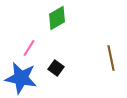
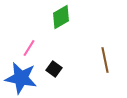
green diamond: moved 4 px right, 1 px up
brown line: moved 6 px left, 2 px down
black square: moved 2 px left, 1 px down
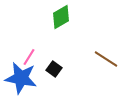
pink line: moved 9 px down
brown line: moved 1 px right, 1 px up; rotated 45 degrees counterclockwise
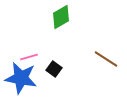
pink line: rotated 42 degrees clockwise
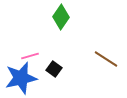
green diamond: rotated 25 degrees counterclockwise
pink line: moved 1 px right, 1 px up
blue star: rotated 24 degrees counterclockwise
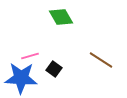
green diamond: rotated 65 degrees counterclockwise
brown line: moved 5 px left, 1 px down
blue star: rotated 16 degrees clockwise
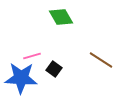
pink line: moved 2 px right
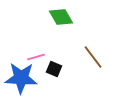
pink line: moved 4 px right, 1 px down
brown line: moved 8 px left, 3 px up; rotated 20 degrees clockwise
black square: rotated 14 degrees counterclockwise
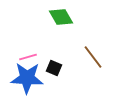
pink line: moved 8 px left
black square: moved 1 px up
blue star: moved 6 px right
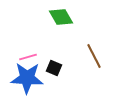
brown line: moved 1 px right, 1 px up; rotated 10 degrees clockwise
